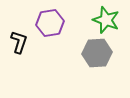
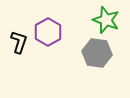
purple hexagon: moved 2 px left, 9 px down; rotated 20 degrees counterclockwise
gray hexagon: rotated 12 degrees clockwise
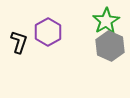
green star: moved 1 px down; rotated 20 degrees clockwise
gray hexagon: moved 13 px right, 7 px up; rotated 16 degrees clockwise
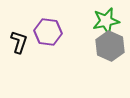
green star: rotated 20 degrees clockwise
purple hexagon: rotated 24 degrees counterclockwise
